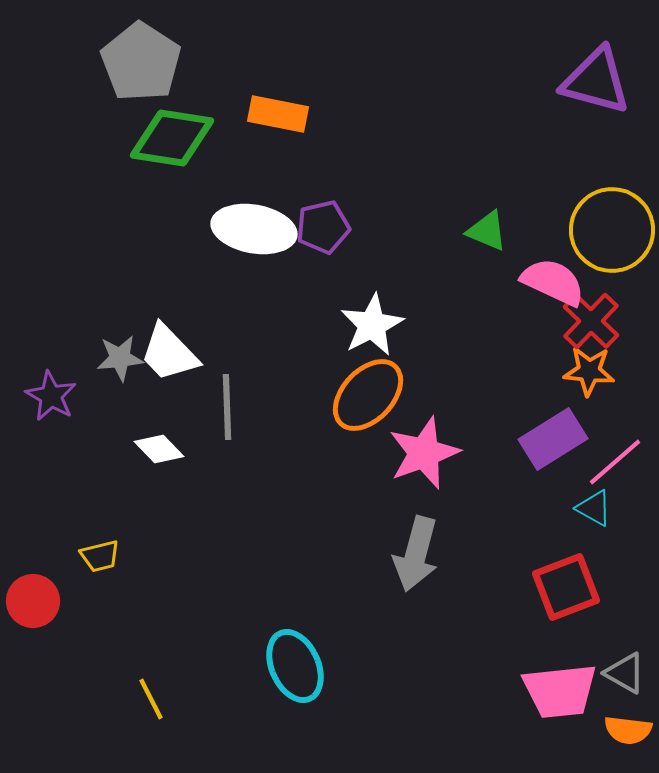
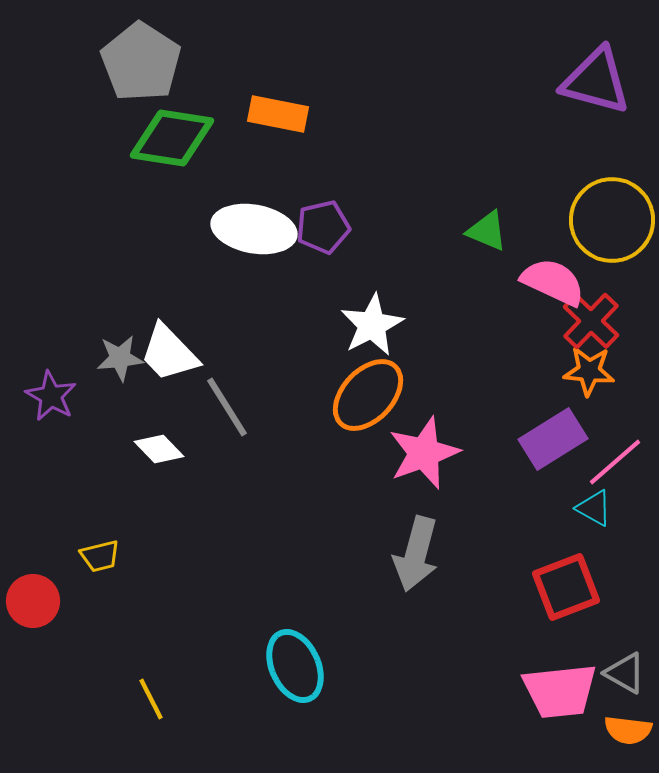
yellow circle: moved 10 px up
gray line: rotated 30 degrees counterclockwise
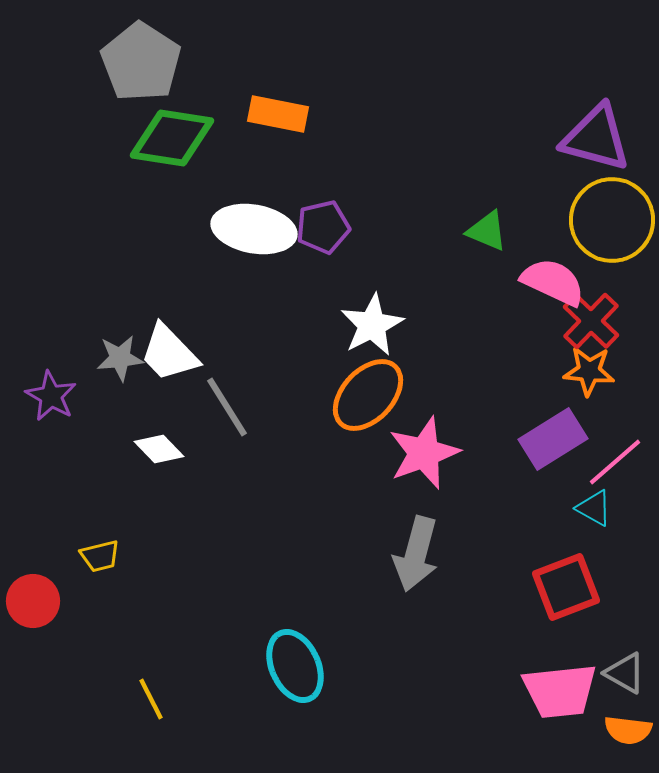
purple triangle: moved 57 px down
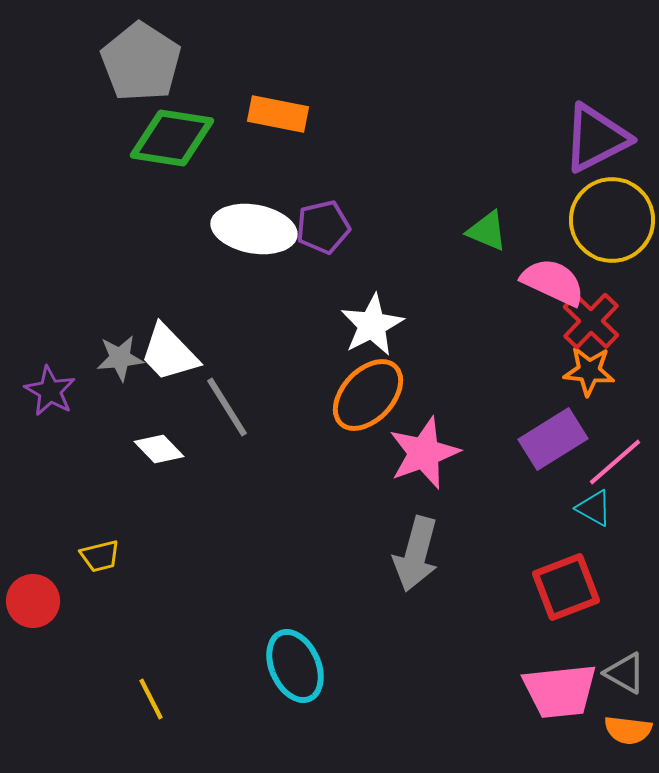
purple triangle: rotated 42 degrees counterclockwise
purple star: moved 1 px left, 5 px up
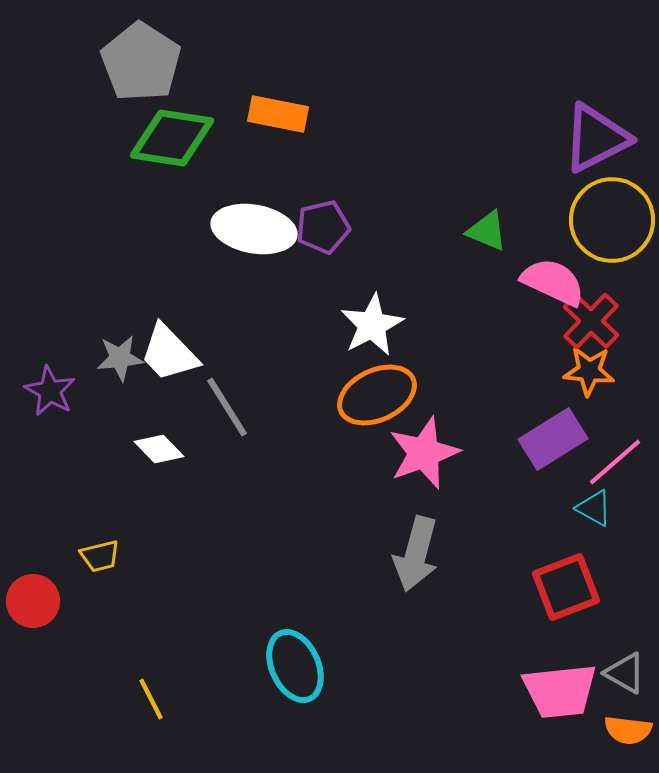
orange ellipse: moved 9 px right; rotated 22 degrees clockwise
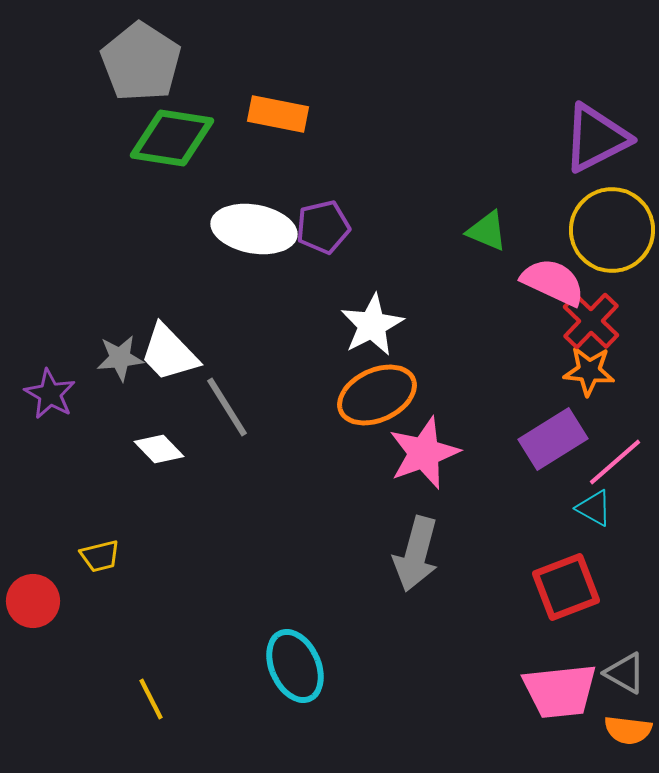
yellow circle: moved 10 px down
purple star: moved 3 px down
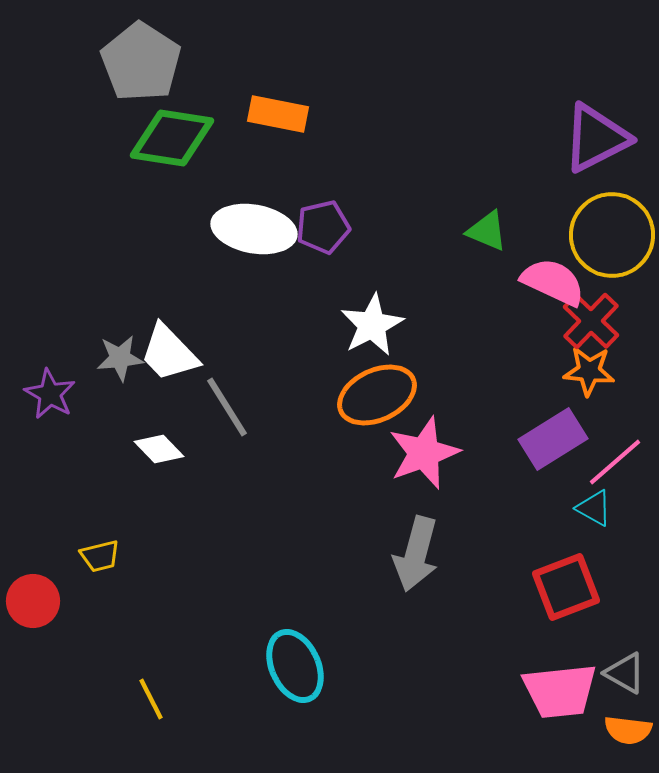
yellow circle: moved 5 px down
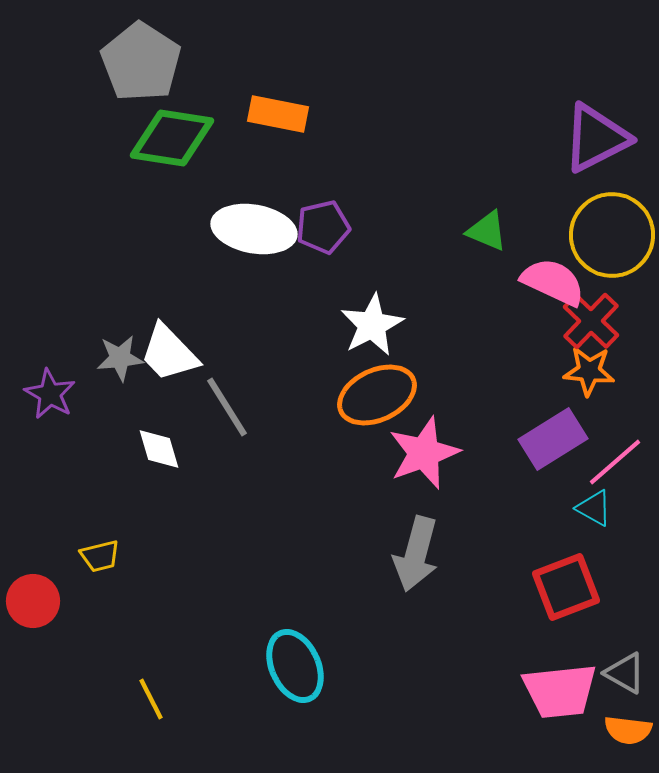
white diamond: rotated 27 degrees clockwise
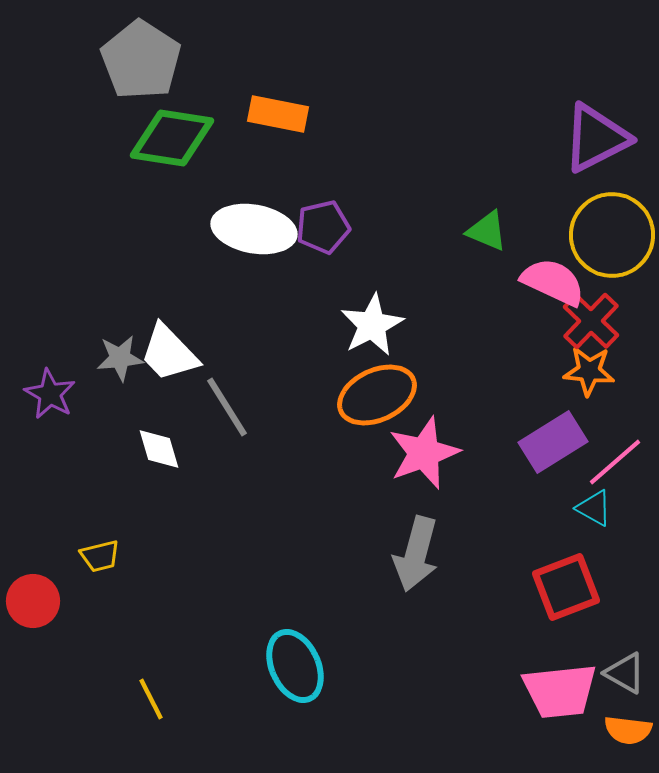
gray pentagon: moved 2 px up
purple rectangle: moved 3 px down
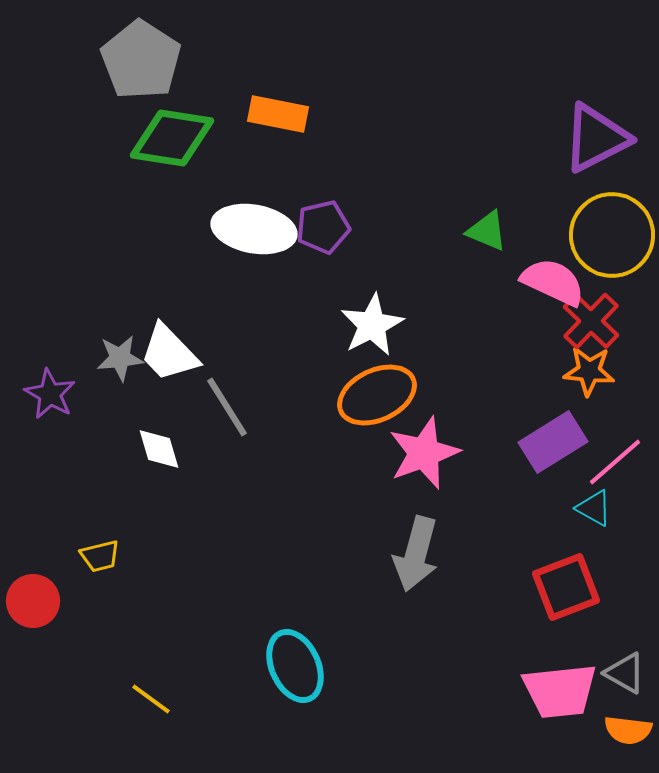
yellow line: rotated 27 degrees counterclockwise
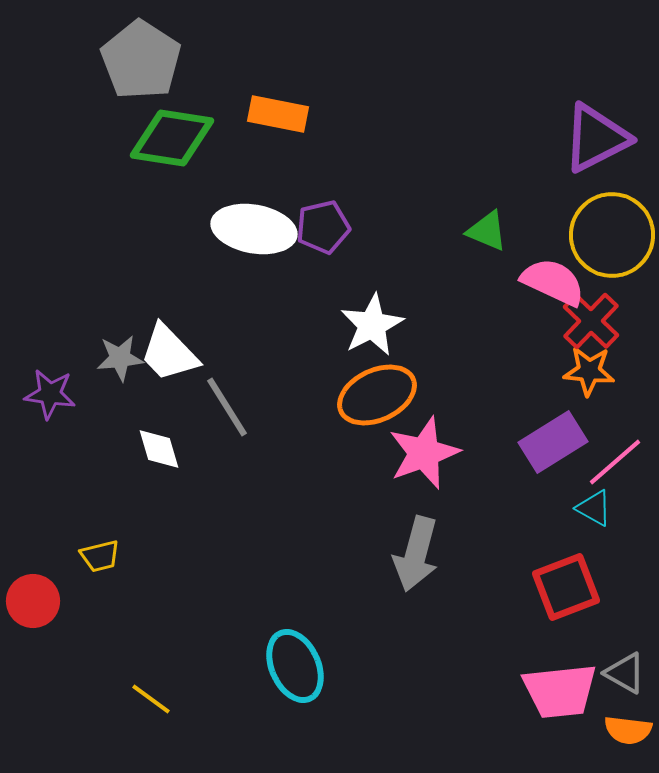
purple star: rotated 21 degrees counterclockwise
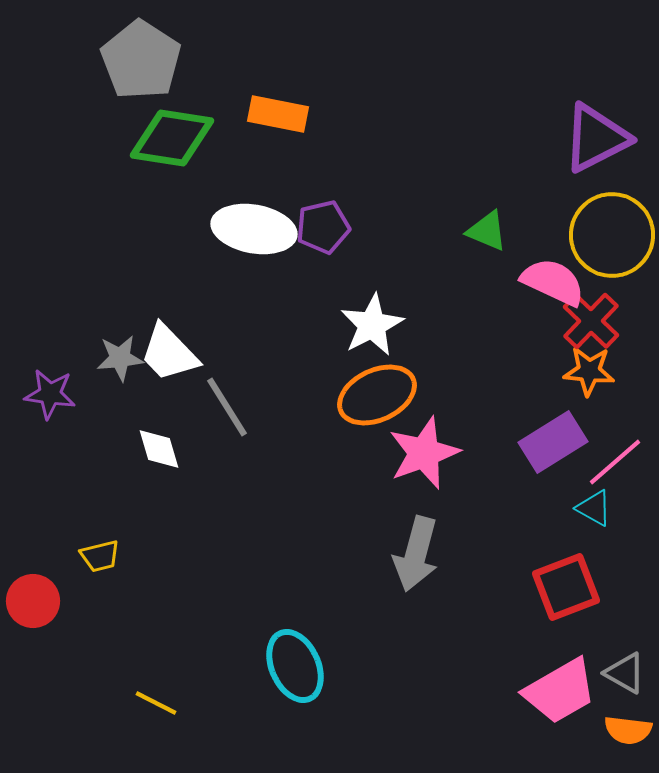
pink trapezoid: rotated 24 degrees counterclockwise
yellow line: moved 5 px right, 4 px down; rotated 9 degrees counterclockwise
